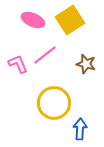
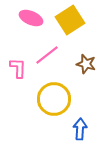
pink ellipse: moved 2 px left, 2 px up
pink line: moved 2 px right
pink L-shape: moved 4 px down; rotated 25 degrees clockwise
yellow circle: moved 4 px up
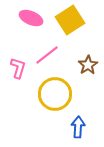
brown star: moved 2 px right, 1 px down; rotated 24 degrees clockwise
pink L-shape: rotated 15 degrees clockwise
yellow circle: moved 1 px right, 5 px up
blue arrow: moved 2 px left, 2 px up
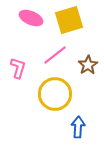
yellow square: moved 1 px left; rotated 16 degrees clockwise
pink line: moved 8 px right
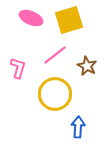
brown star: moved 1 px left, 1 px down; rotated 12 degrees counterclockwise
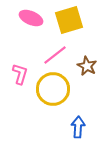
pink L-shape: moved 2 px right, 6 px down
yellow circle: moved 2 px left, 5 px up
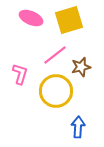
brown star: moved 6 px left, 1 px down; rotated 30 degrees clockwise
yellow circle: moved 3 px right, 2 px down
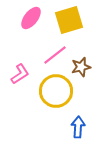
pink ellipse: rotated 75 degrees counterclockwise
pink L-shape: rotated 40 degrees clockwise
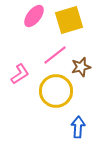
pink ellipse: moved 3 px right, 2 px up
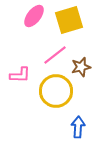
pink L-shape: moved 1 px down; rotated 35 degrees clockwise
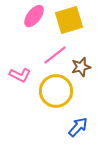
pink L-shape: rotated 25 degrees clockwise
blue arrow: rotated 40 degrees clockwise
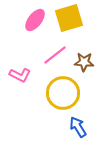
pink ellipse: moved 1 px right, 4 px down
yellow square: moved 2 px up
brown star: moved 3 px right, 5 px up; rotated 18 degrees clockwise
yellow circle: moved 7 px right, 2 px down
blue arrow: rotated 75 degrees counterclockwise
